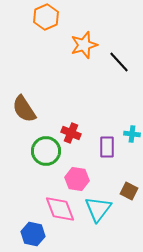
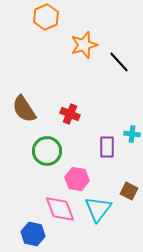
red cross: moved 1 px left, 19 px up
green circle: moved 1 px right
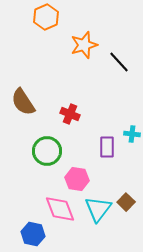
brown semicircle: moved 1 px left, 7 px up
brown square: moved 3 px left, 11 px down; rotated 18 degrees clockwise
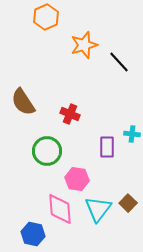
brown square: moved 2 px right, 1 px down
pink diamond: rotated 16 degrees clockwise
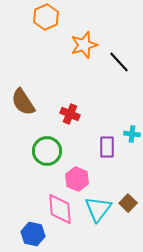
pink hexagon: rotated 15 degrees clockwise
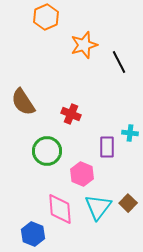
black line: rotated 15 degrees clockwise
red cross: moved 1 px right
cyan cross: moved 2 px left, 1 px up
pink hexagon: moved 5 px right, 5 px up
cyan triangle: moved 2 px up
blue hexagon: rotated 10 degrees clockwise
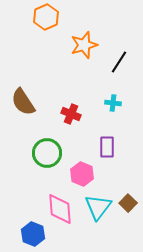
black line: rotated 60 degrees clockwise
cyan cross: moved 17 px left, 30 px up
green circle: moved 2 px down
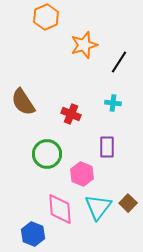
green circle: moved 1 px down
